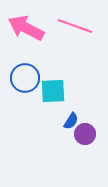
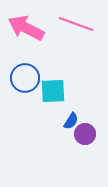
pink line: moved 1 px right, 2 px up
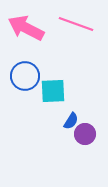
blue circle: moved 2 px up
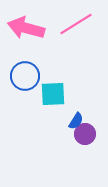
pink line: rotated 52 degrees counterclockwise
pink arrow: rotated 12 degrees counterclockwise
cyan square: moved 3 px down
blue semicircle: moved 5 px right
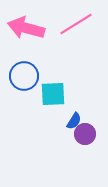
blue circle: moved 1 px left
blue semicircle: moved 2 px left
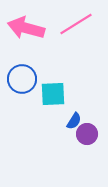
blue circle: moved 2 px left, 3 px down
purple circle: moved 2 px right
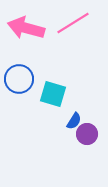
pink line: moved 3 px left, 1 px up
blue circle: moved 3 px left
cyan square: rotated 20 degrees clockwise
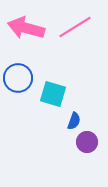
pink line: moved 2 px right, 4 px down
blue circle: moved 1 px left, 1 px up
blue semicircle: rotated 12 degrees counterclockwise
purple circle: moved 8 px down
